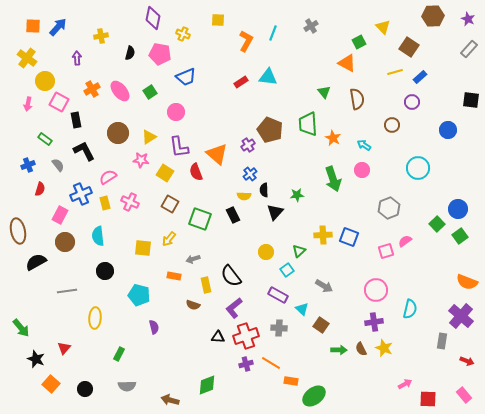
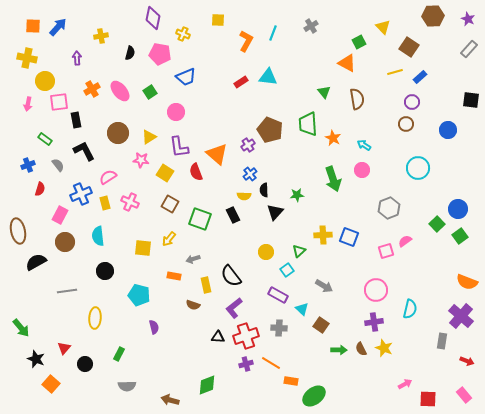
yellow cross at (27, 58): rotated 24 degrees counterclockwise
pink square at (59, 102): rotated 36 degrees counterclockwise
brown circle at (392, 125): moved 14 px right, 1 px up
black circle at (85, 389): moved 25 px up
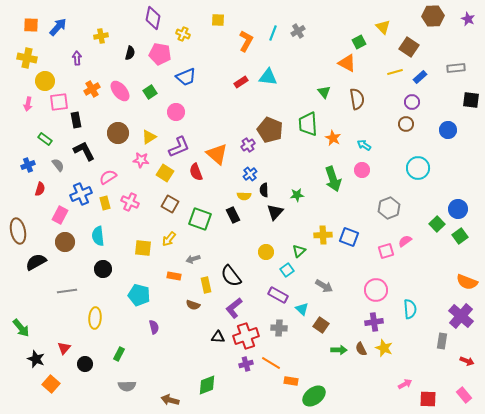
orange square at (33, 26): moved 2 px left, 1 px up
gray cross at (311, 26): moved 13 px left, 5 px down
gray rectangle at (469, 49): moved 13 px left, 19 px down; rotated 42 degrees clockwise
purple L-shape at (179, 147): rotated 105 degrees counterclockwise
black circle at (105, 271): moved 2 px left, 2 px up
cyan semicircle at (410, 309): rotated 18 degrees counterclockwise
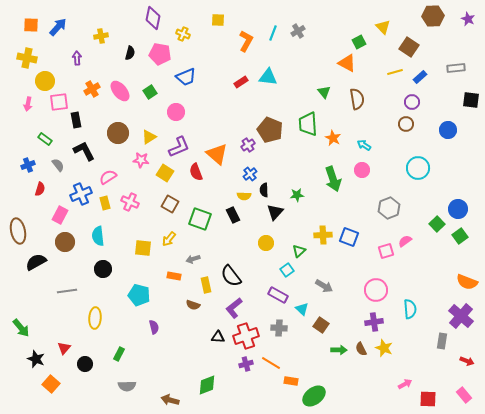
yellow circle at (266, 252): moved 9 px up
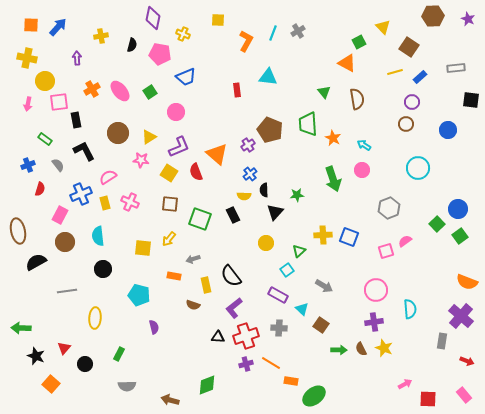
black semicircle at (130, 53): moved 2 px right, 8 px up
red rectangle at (241, 82): moved 4 px left, 8 px down; rotated 64 degrees counterclockwise
yellow square at (165, 173): moved 4 px right
brown square at (170, 204): rotated 24 degrees counterclockwise
green arrow at (21, 328): rotated 132 degrees clockwise
black star at (36, 359): moved 3 px up
